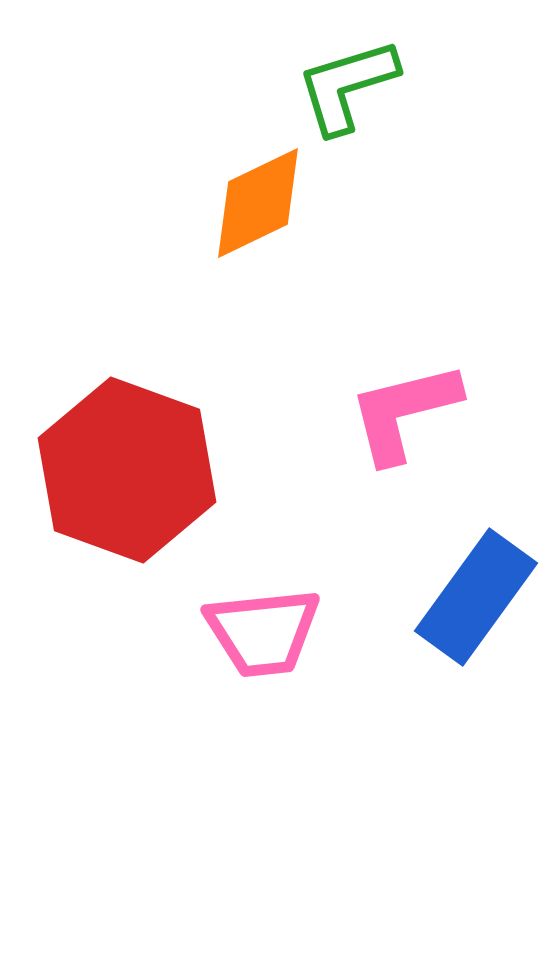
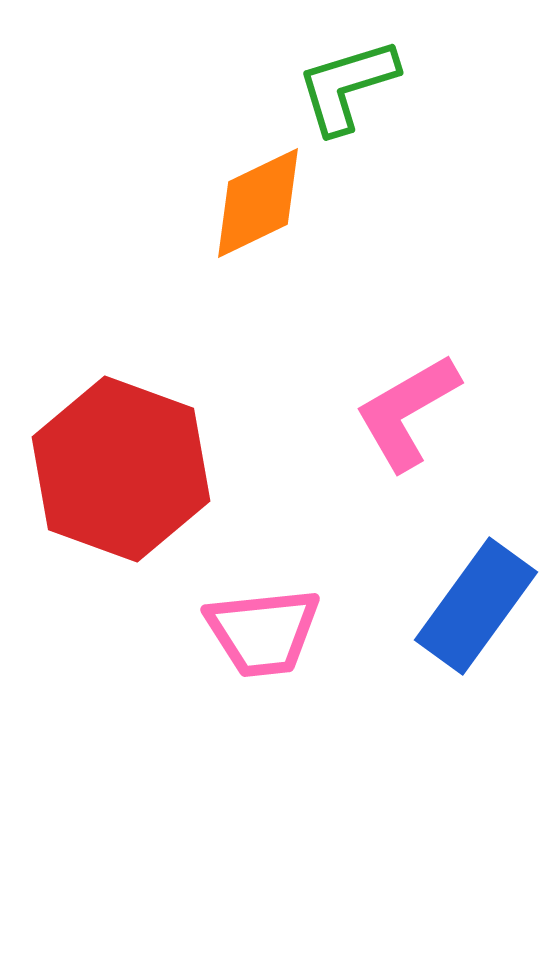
pink L-shape: moved 3 px right; rotated 16 degrees counterclockwise
red hexagon: moved 6 px left, 1 px up
blue rectangle: moved 9 px down
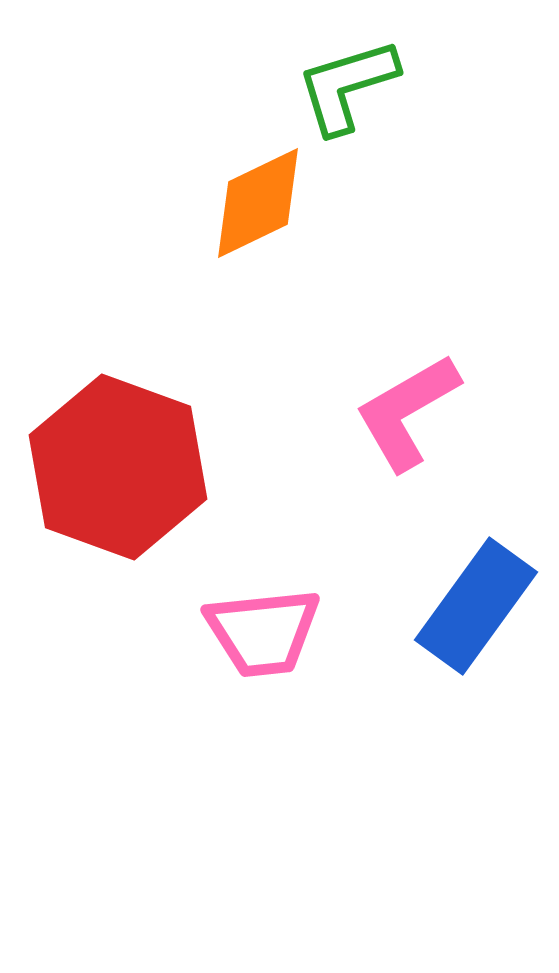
red hexagon: moved 3 px left, 2 px up
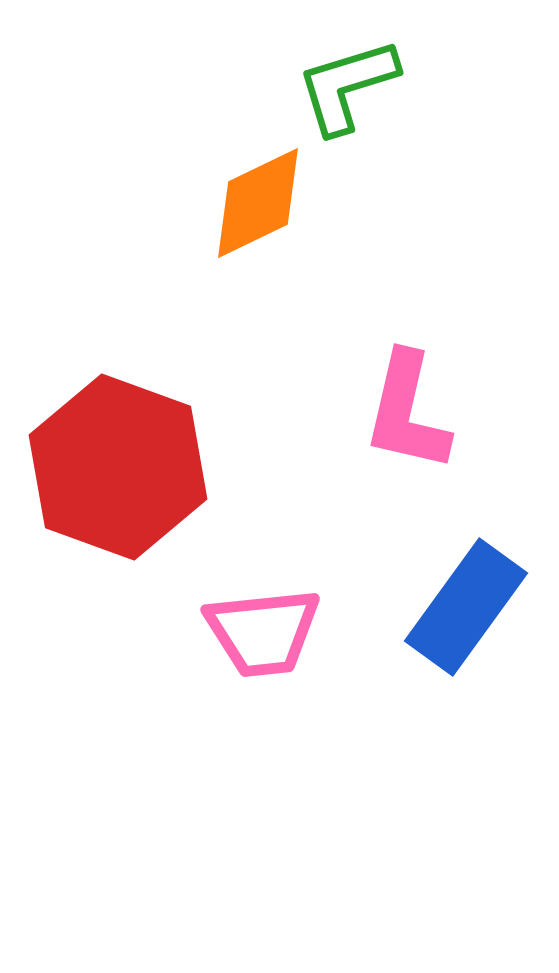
pink L-shape: rotated 47 degrees counterclockwise
blue rectangle: moved 10 px left, 1 px down
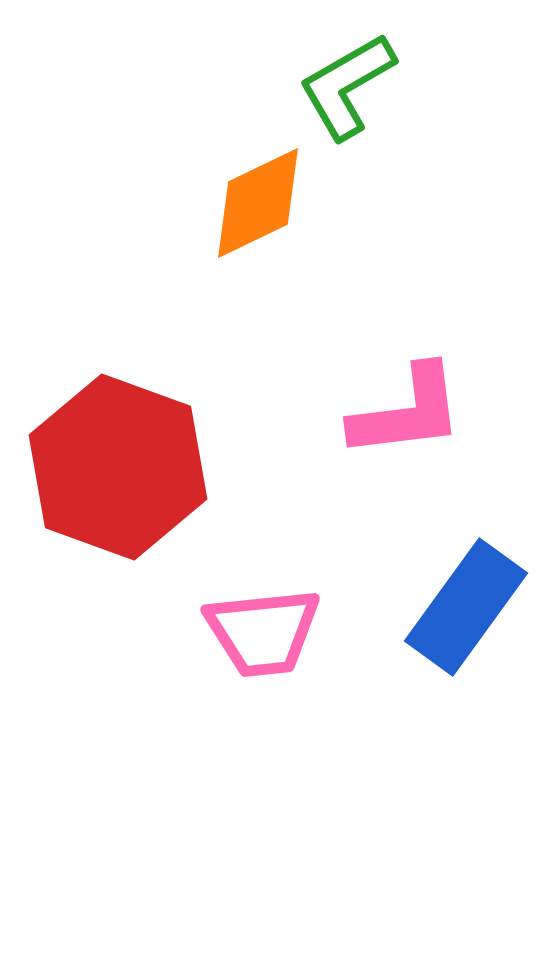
green L-shape: rotated 13 degrees counterclockwise
pink L-shape: rotated 110 degrees counterclockwise
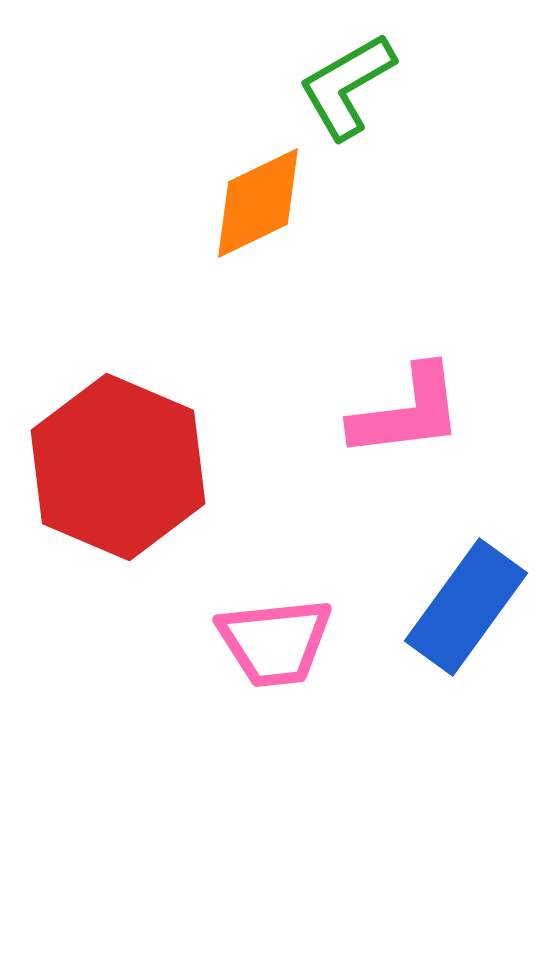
red hexagon: rotated 3 degrees clockwise
pink trapezoid: moved 12 px right, 10 px down
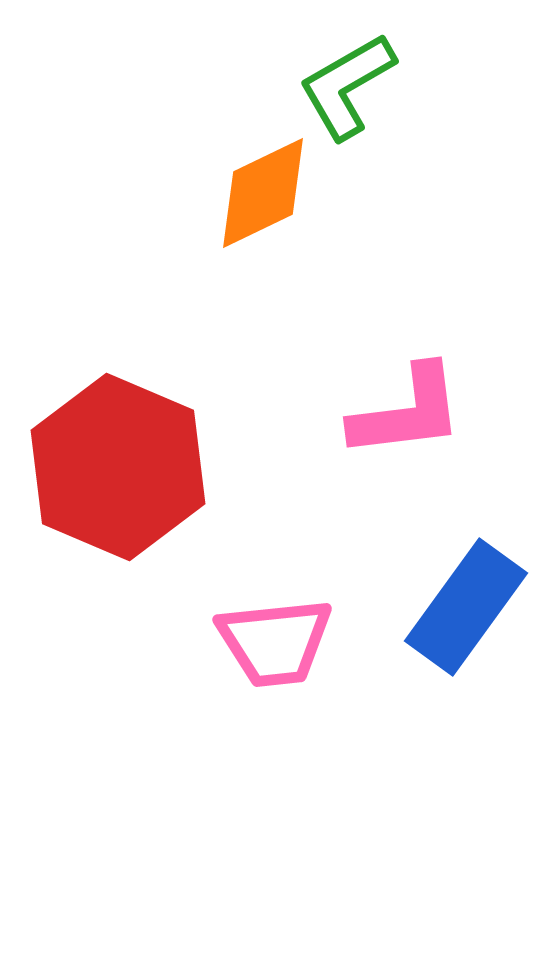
orange diamond: moved 5 px right, 10 px up
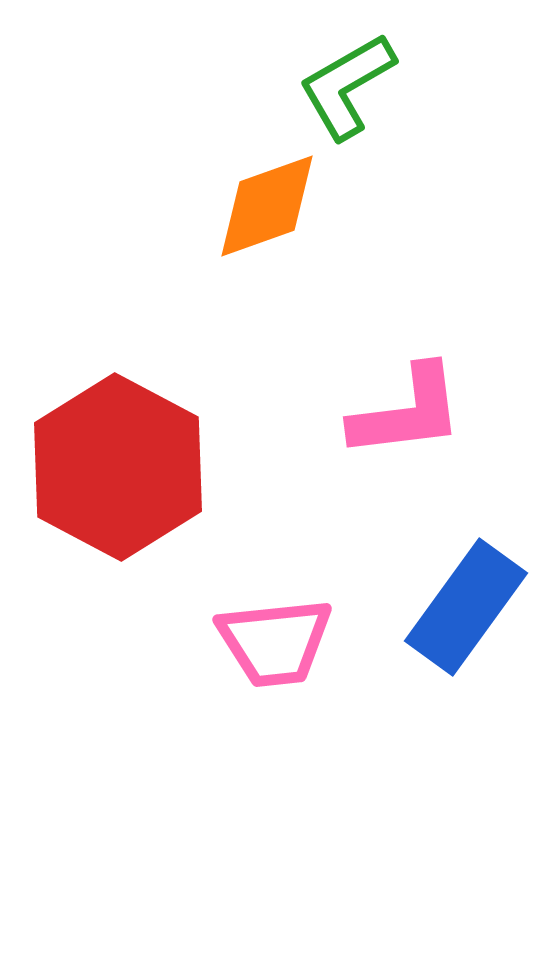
orange diamond: moved 4 px right, 13 px down; rotated 6 degrees clockwise
red hexagon: rotated 5 degrees clockwise
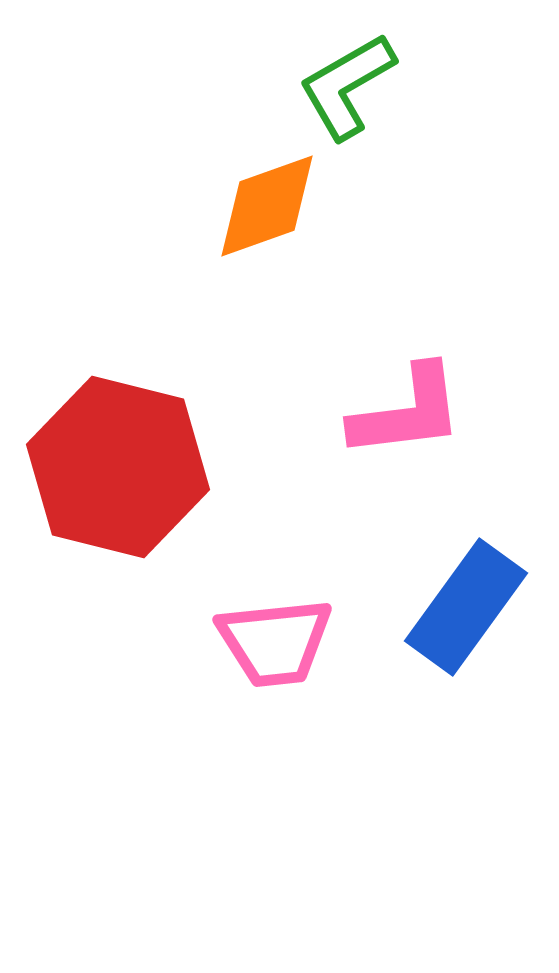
red hexagon: rotated 14 degrees counterclockwise
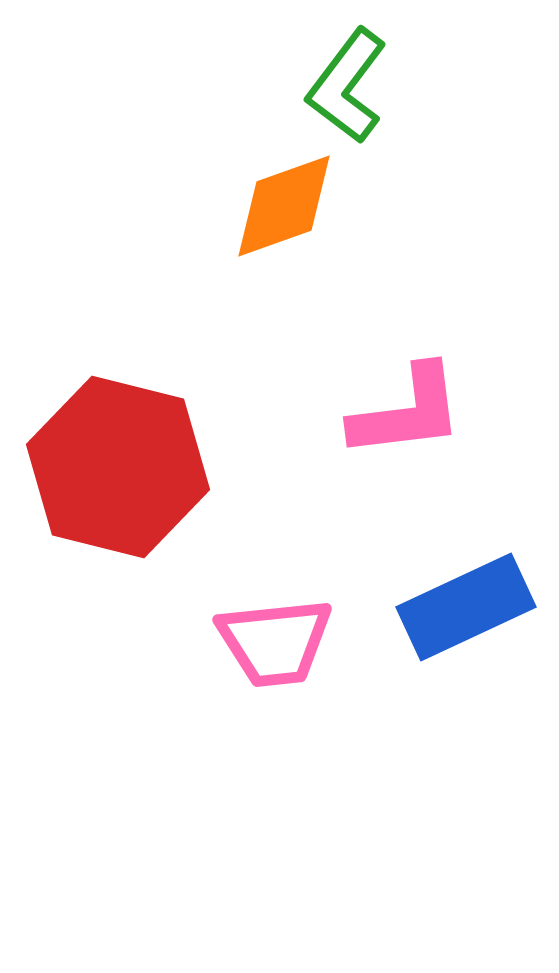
green L-shape: rotated 23 degrees counterclockwise
orange diamond: moved 17 px right
blue rectangle: rotated 29 degrees clockwise
